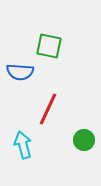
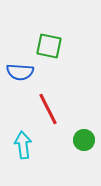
red line: rotated 52 degrees counterclockwise
cyan arrow: rotated 8 degrees clockwise
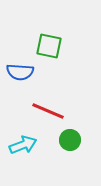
red line: moved 2 px down; rotated 40 degrees counterclockwise
green circle: moved 14 px left
cyan arrow: rotated 76 degrees clockwise
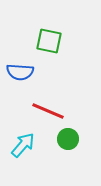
green square: moved 5 px up
green circle: moved 2 px left, 1 px up
cyan arrow: rotated 28 degrees counterclockwise
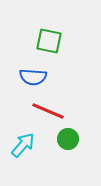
blue semicircle: moved 13 px right, 5 px down
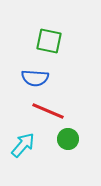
blue semicircle: moved 2 px right, 1 px down
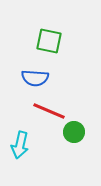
red line: moved 1 px right
green circle: moved 6 px right, 7 px up
cyan arrow: moved 3 px left; rotated 152 degrees clockwise
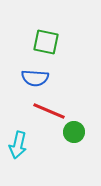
green square: moved 3 px left, 1 px down
cyan arrow: moved 2 px left
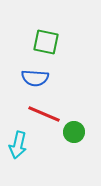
red line: moved 5 px left, 3 px down
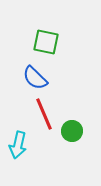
blue semicircle: rotated 40 degrees clockwise
red line: rotated 44 degrees clockwise
green circle: moved 2 px left, 1 px up
